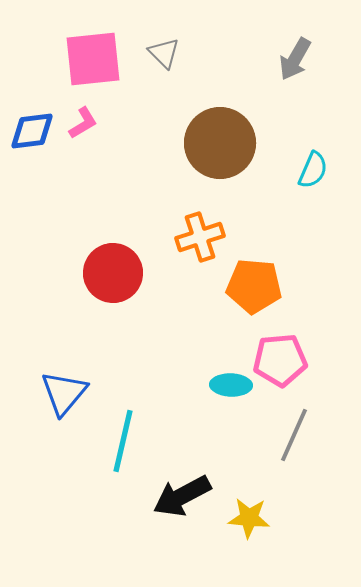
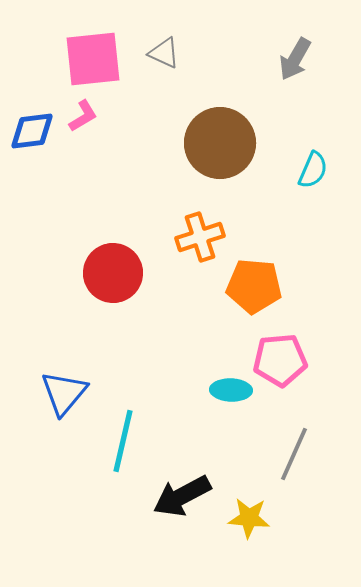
gray triangle: rotated 20 degrees counterclockwise
pink L-shape: moved 7 px up
cyan ellipse: moved 5 px down
gray line: moved 19 px down
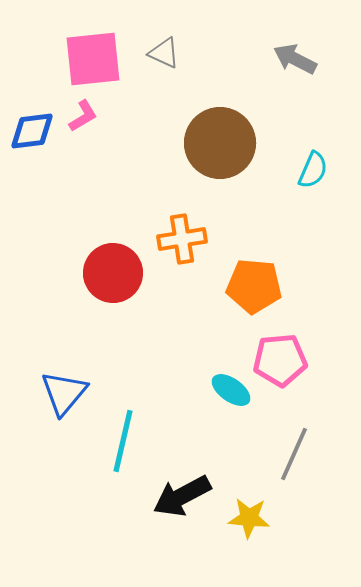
gray arrow: rotated 87 degrees clockwise
orange cross: moved 18 px left, 2 px down; rotated 9 degrees clockwise
cyan ellipse: rotated 33 degrees clockwise
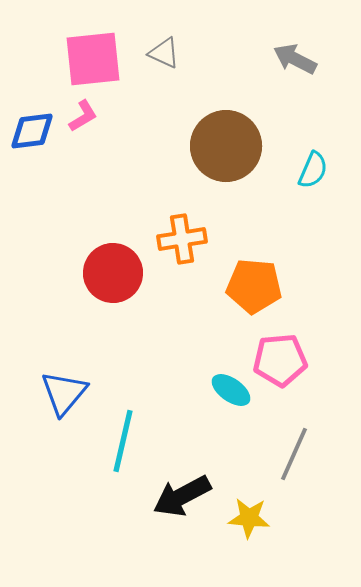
brown circle: moved 6 px right, 3 px down
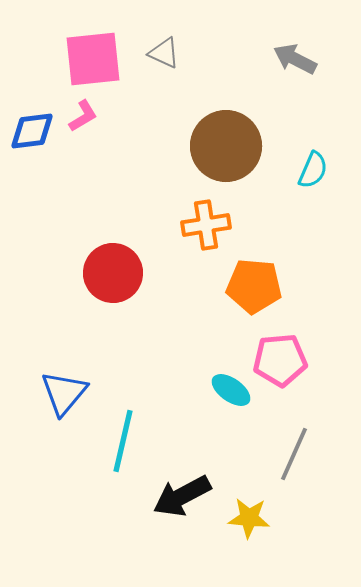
orange cross: moved 24 px right, 14 px up
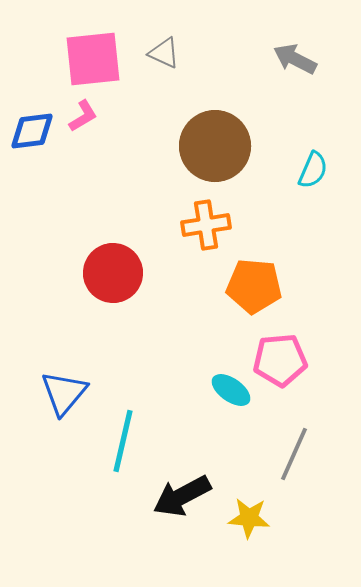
brown circle: moved 11 px left
